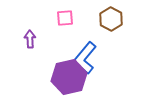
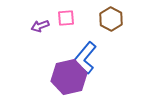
pink square: moved 1 px right
purple arrow: moved 10 px right, 13 px up; rotated 108 degrees counterclockwise
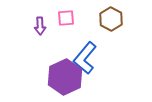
purple arrow: rotated 72 degrees counterclockwise
purple hexagon: moved 4 px left; rotated 12 degrees counterclockwise
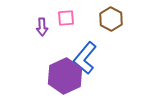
purple arrow: moved 2 px right, 1 px down
purple hexagon: moved 1 px up
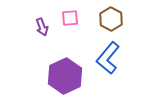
pink square: moved 4 px right
purple arrow: rotated 18 degrees counterclockwise
blue L-shape: moved 23 px right
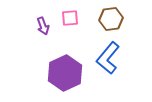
brown hexagon: rotated 25 degrees clockwise
purple arrow: moved 1 px right, 1 px up
purple hexagon: moved 3 px up
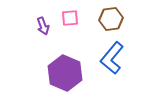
blue L-shape: moved 4 px right
purple hexagon: rotated 12 degrees counterclockwise
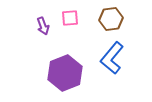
purple hexagon: rotated 16 degrees clockwise
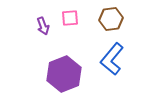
blue L-shape: moved 1 px down
purple hexagon: moved 1 px left, 1 px down
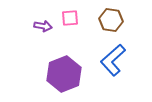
brown hexagon: moved 1 px down; rotated 15 degrees clockwise
purple arrow: rotated 60 degrees counterclockwise
blue L-shape: moved 1 px right, 1 px down; rotated 8 degrees clockwise
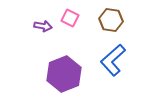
pink square: rotated 30 degrees clockwise
